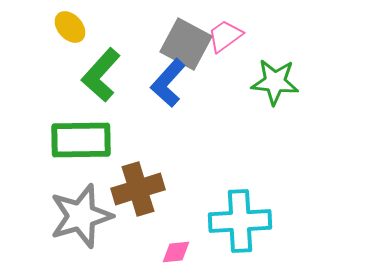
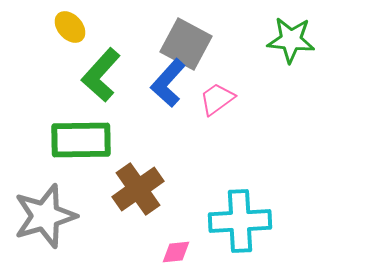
pink trapezoid: moved 8 px left, 63 px down
green star: moved 16 px right, 42 px up
brown cross: rotated 18 degrees counterclockwise
gray star: moved 36 px left
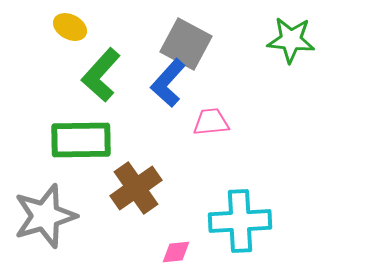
yellow ellipse: rotated 20 degrees counterclockwise
pink trapezoid: moved 6 px left, 23 px down; rotated 30 degrees clockwise
brown cross: moved 2 px left, 1 px up
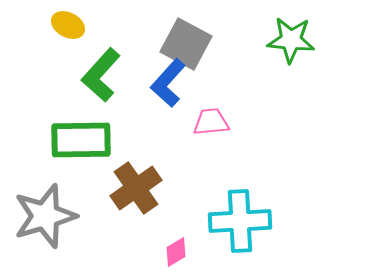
yellow ellipse: moved 2 px left, 2 px up
pink diamond: rotated 24 degrees counterclockwise
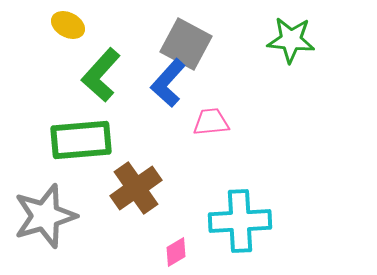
green rectangle: rotated 4 degrees counterclockwise
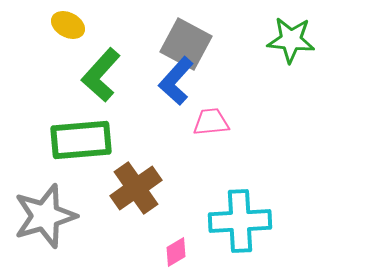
blue L-shape: moved 8 px right, 2 px up
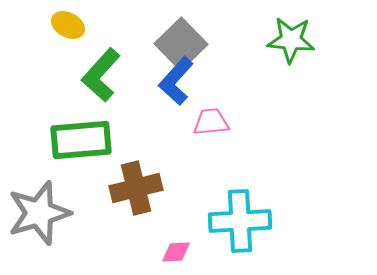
gray square: moved 5 px left; rotated 18 degrees clockwise
brown cross: rotated 21 degrees clockwise
gray star: moved 6 px left, 3 px up
pink diamond: rotated 28 degrees clockwise
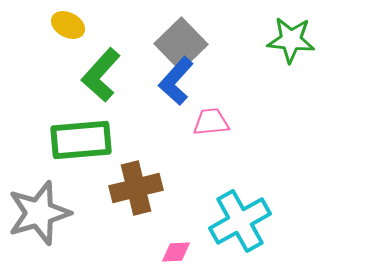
cyan cross: rotated 26 degrees counterclockwise
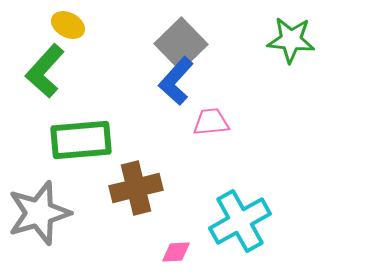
green L-shape: moved 56 px left, 4 px up
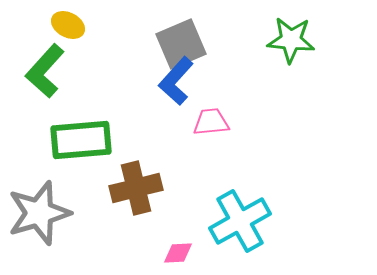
gray square: rotated 21 degrees clockwise
pink diamond: moved 2 px right, 1 px down
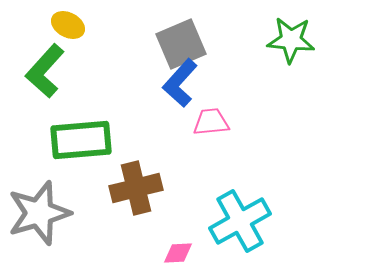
blue L-shape: moved 4 px right, 2 px down
